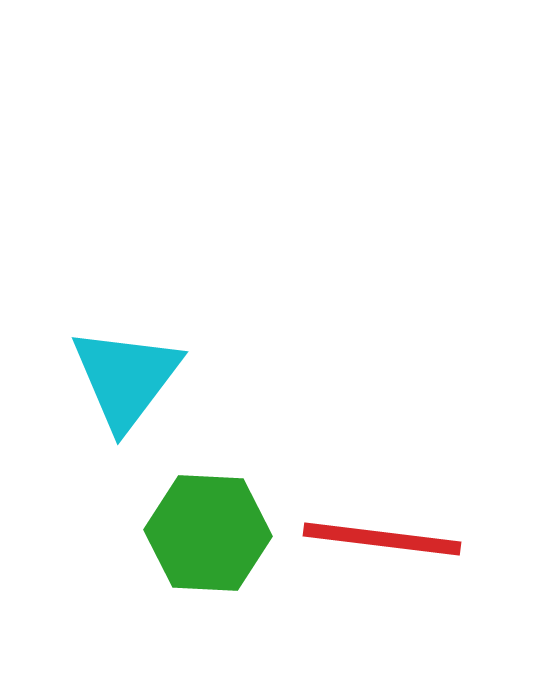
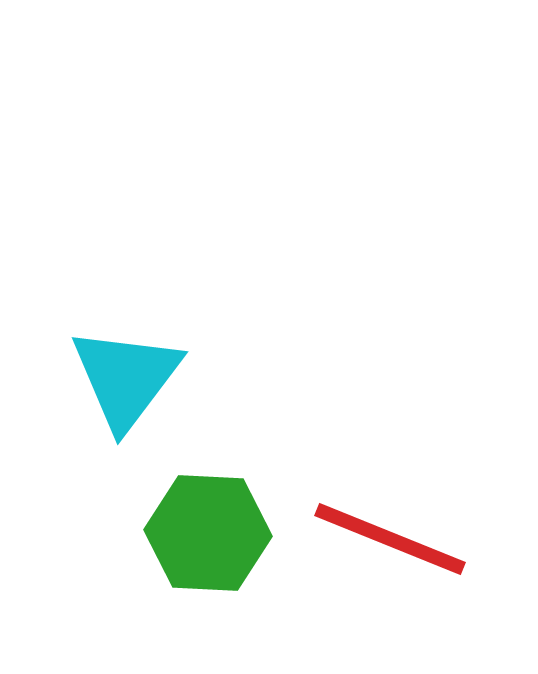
red line: moved 8 px right; rotated 15 degrees clockwise
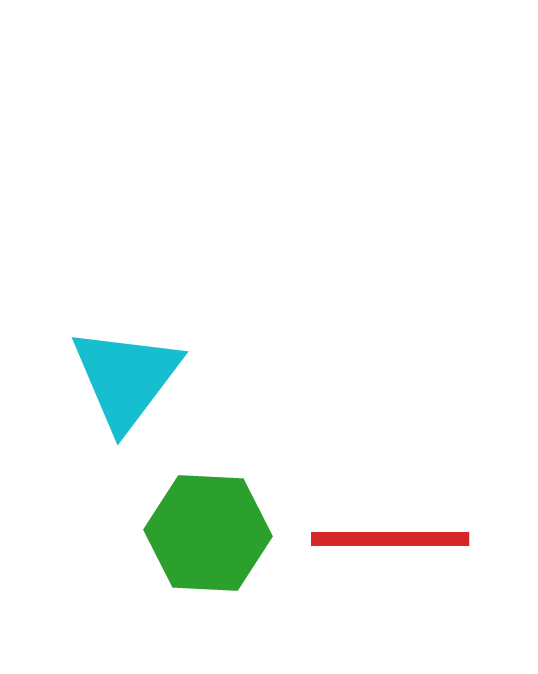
red line: rotated 22 degrees counterclockwise
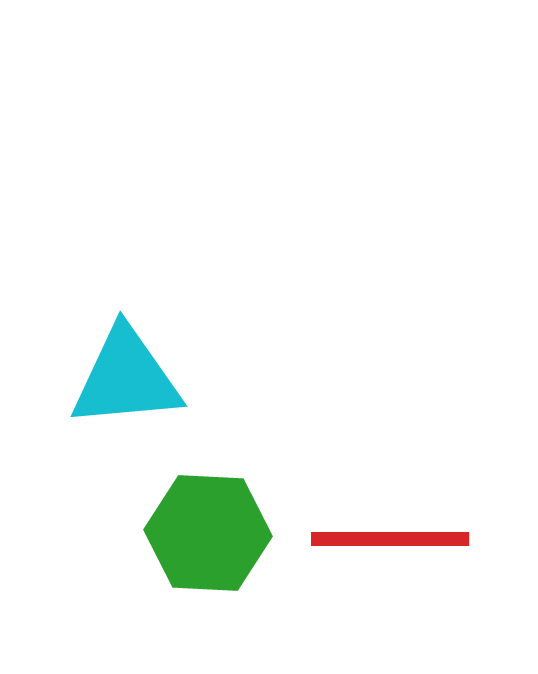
cyan triangle: rotated 48 degrees clockwise
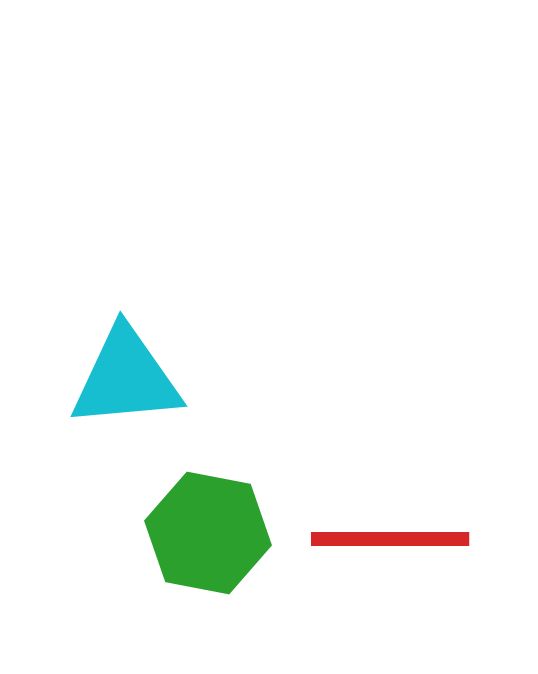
green hexagon: rotated 8 degrees clockwise
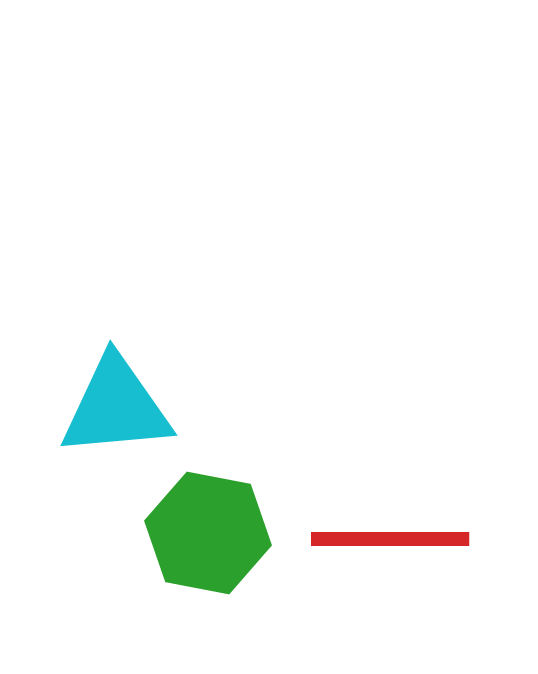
cyan triangle: moved 10 px left, 29 px down
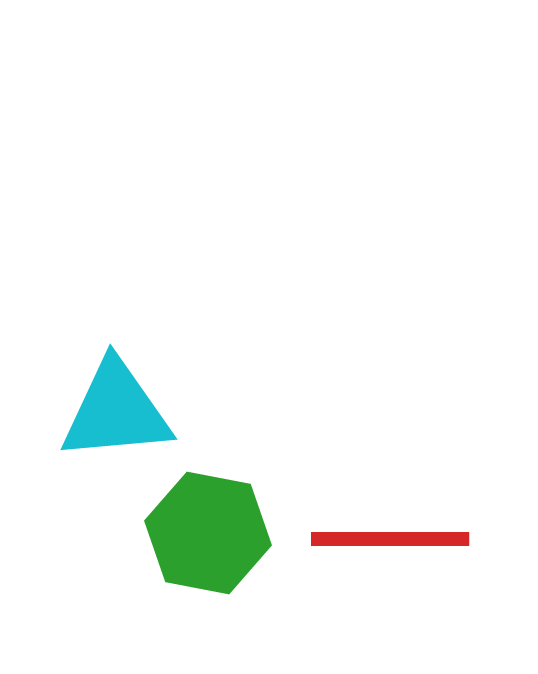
cyan triangle: moved 4 px down
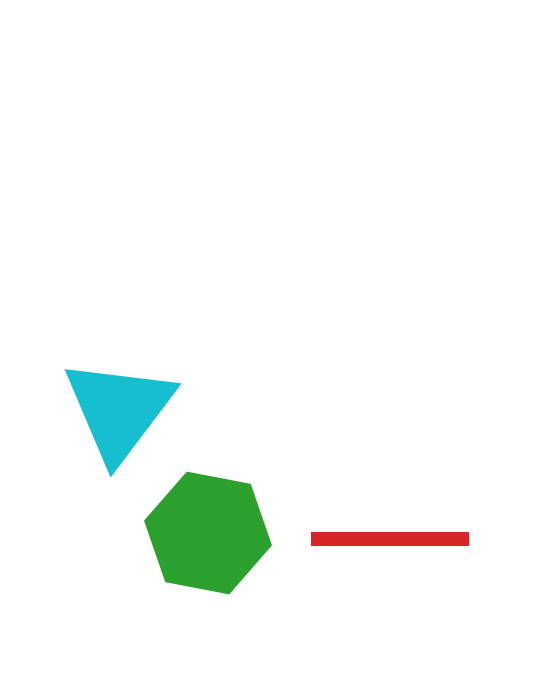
cyan triangle: moved 3 px right, 1 px up; rotated 48 degrees counterclockwise
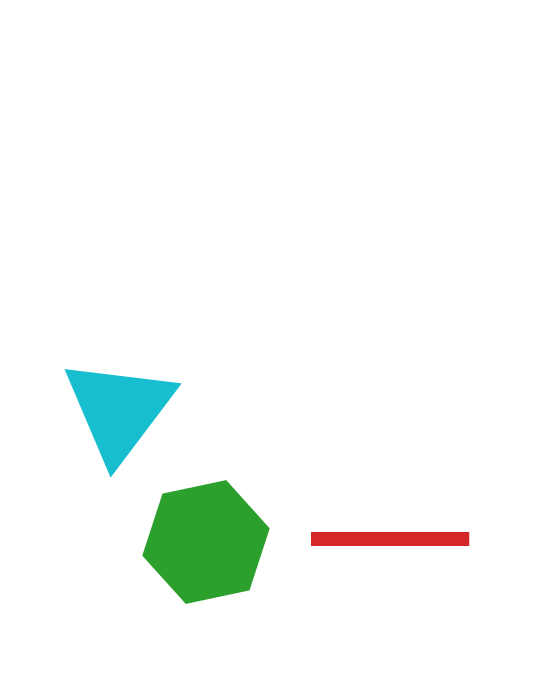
green hexagon: moved 2 px left, 9 px down; rotated 23 degrees counterclockwise
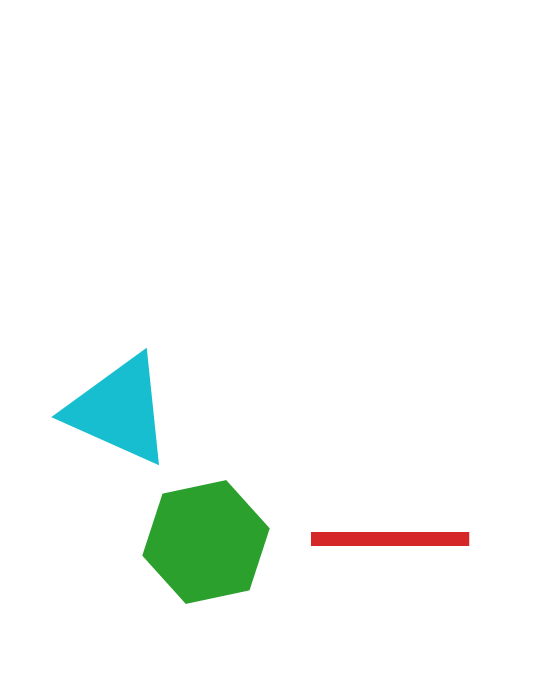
cyan triangle: rotated 43 degrees counterclockwise
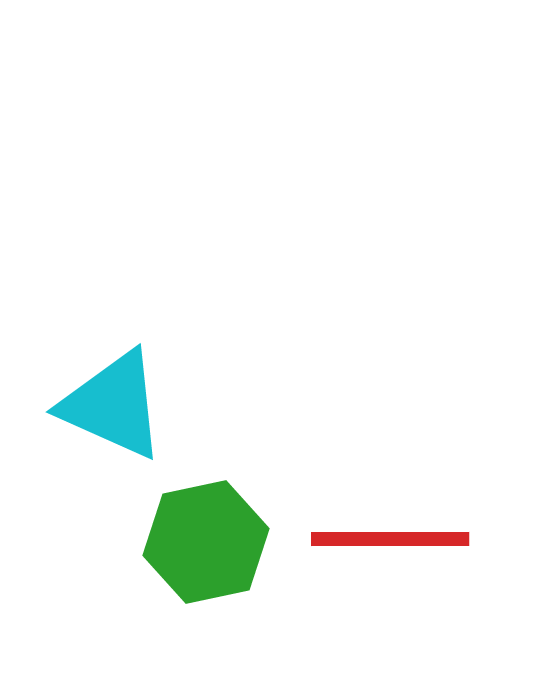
cyan triangle: moved 6 px left, 5 px up
